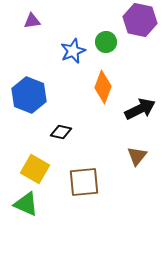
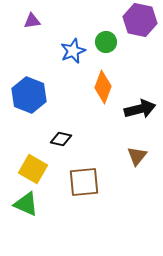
black arrow: rotated 12 degrees clockwise
black diamond: moved 7 px down
yellow square: moved 2 px left
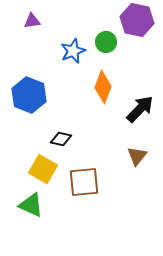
purple hexagon: moved 3 px left
black arrow: rotated 32 degrees counterclockwise
yellow square: moved 10 px right
green triangle: moved 5 px right, 1 px down
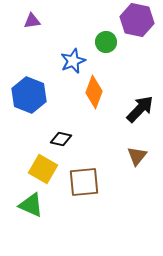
blue star: moved 10 px down
orange diamond: moved 9 px left, 5 px down
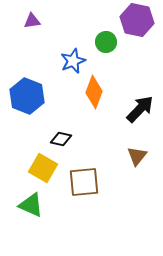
blue hexagon: moved 2 px left, 1 px down
yellow square: moved 1 px up
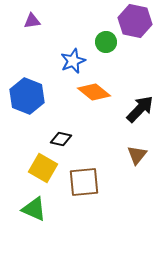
purple hexagon: moved 2 px left, 1 px down
orange diamond: rotated 72 degrees counterclockwise
brown triangle: moved 1 px up
green triangle: moved 3 px right, 4 px down
